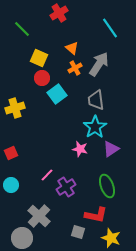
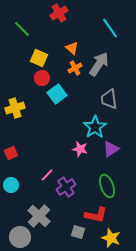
gray trapezoid: moved 13 px right, 1 px up
gray circle: moved 2 px left, 1 px up
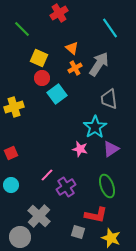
yellow cross: moved 1 px left, 1 px up
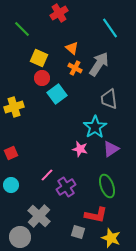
orange cross: rotated 32 degrees counterclockwise
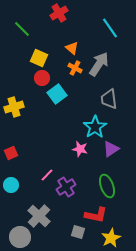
yellow star: rotated 24 degrees clockwise
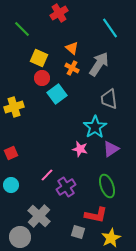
orange cross: moved 3 px left
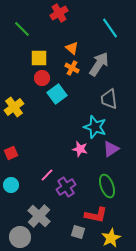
yellow square: rotated 24 degrees counterclockwise
yellow cross: rotated 18 degrees counterclockwise
cyan star: rotated 20 degrees counterclockwise
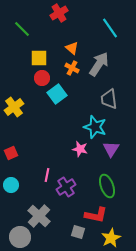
purple triangle: rotated 24 degrees counterclockwise
pink line: rotated 32 degrees counterclockwise
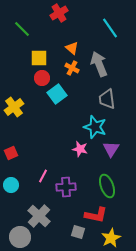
gray arrow: rotated 55 degrees counterclockwise
gray trapezoid: moved 2 px left
pink line: moved 4 px left, 1 px down; rotated 16 degrees clockwise
purple cross: rotated 30 degrees clockwise
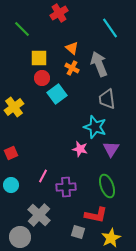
gray cross: moved 1 px up
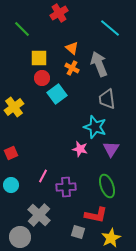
cyan line: rotated 15 degrees counterclockwise
